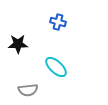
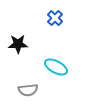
blue cross: moved 3 px left, 4 px up; rotated 28 degrees clockwise
cyan ellipse: rotated 15 degrees counterclockwise
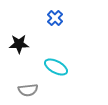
black star: moved 1 px right
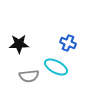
blue cross: moved 13 px right, 25 px down; rotated 21 degrees counterclockwise
gray semicircle: moved 1 px right, 14 px up
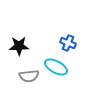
black star: moved 2 px down
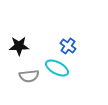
blue cross: moved 3 px down; rotated 14 degrees clockwise
cyan ellipse: moved 1 px right, 1 px down
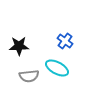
blue cross: moved 3 px left, 5 px up
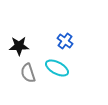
gray semicircle: moved 1 px left, 3 px up; rotated 78 degrees clockwise
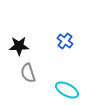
cyan ellipse: moved 10 px right, 22 px down
